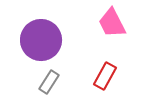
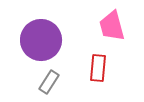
pink trapezoid: moved 3 px down; rotated 12 degrees clockwise
red rectangle: moved 7 px left, 8 px up; rotated 24 degrees counterclockwise
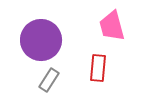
gray rectangle: moved 2 px up
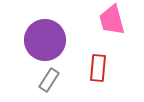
pink trapezoid: moved 6 px up
purple circle: moved 4 px right
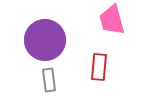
red rectangle: moved 1 px right, 1 px up
gray rectangle: rotated 40 degrees counterclockwise
